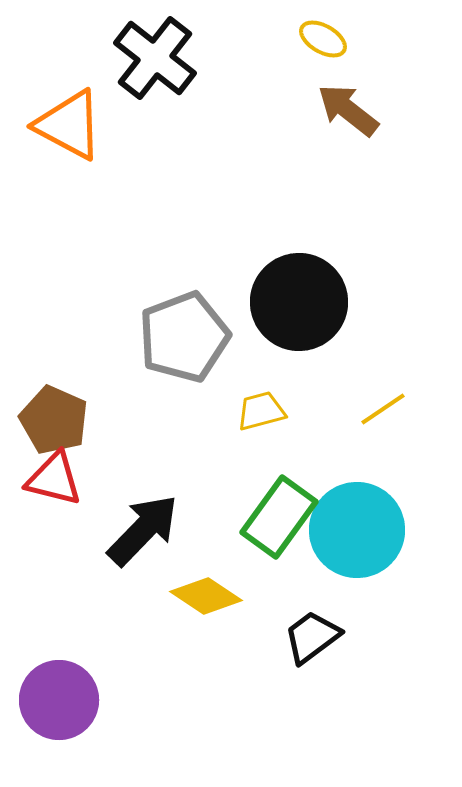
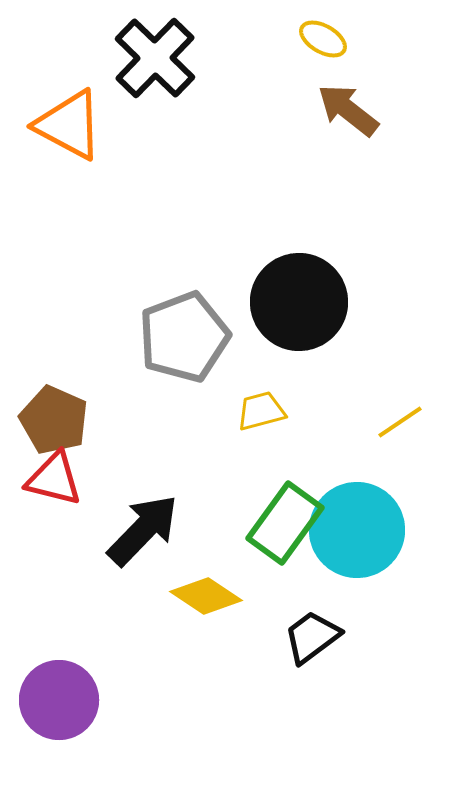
black cross: rotated 6 degrees clockwise
yellow line: moved 17 px right, 13 px down
green rectangle: moved 6 px right, 6 px down
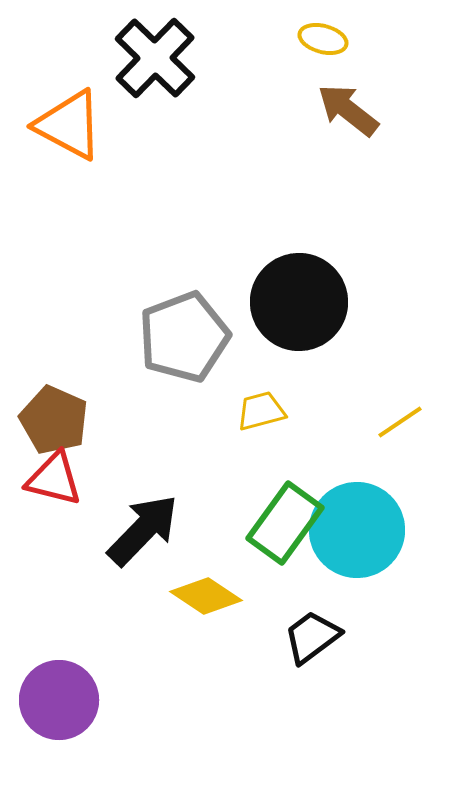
yellow ellipse: rotated 15 degrees counterclockwise
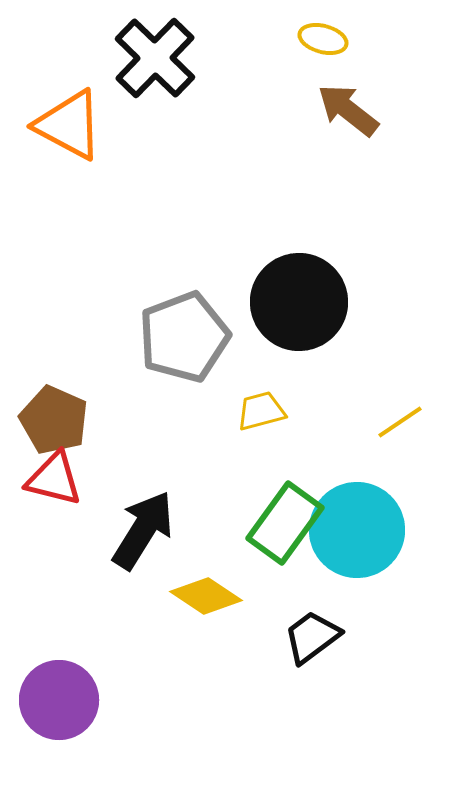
black arrow: rotated 12 degrees counterclockwise
